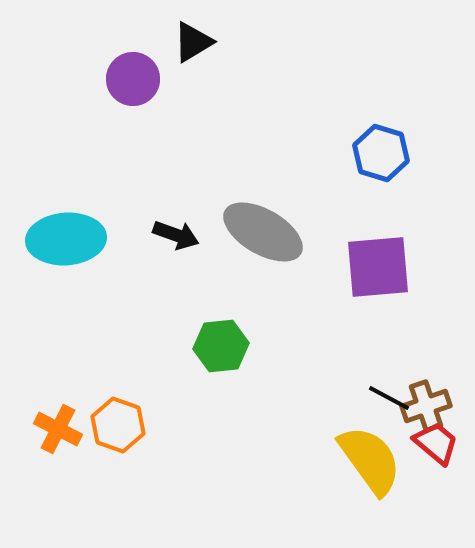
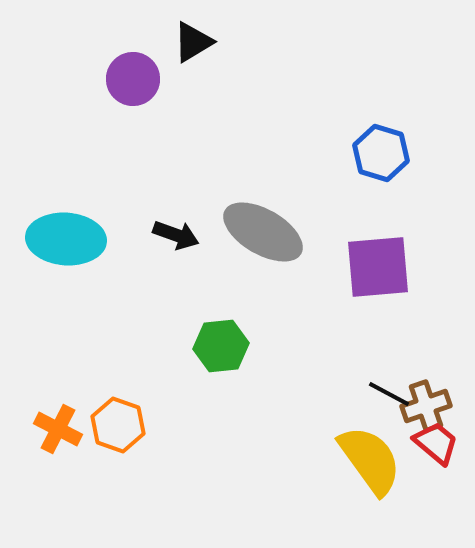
cyan ellipse: rotated 8 degrees clockwise
black line: moved 4 px up
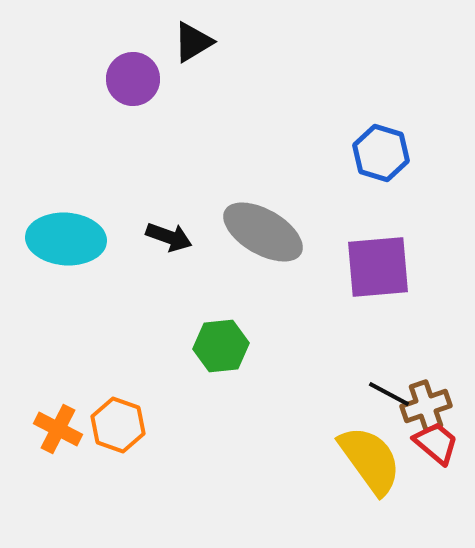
black arrow: moved 7 px left, 2 px down
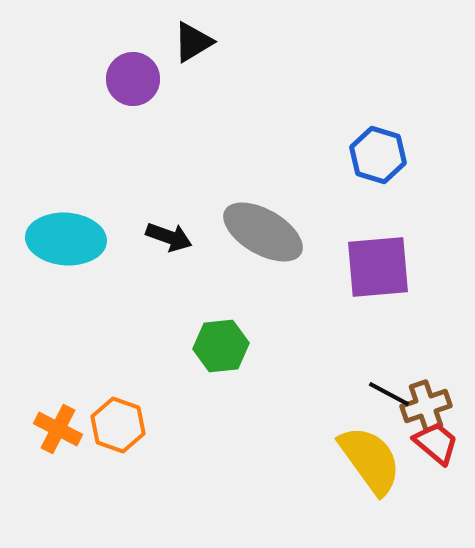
blue hexagon: moved 3 px left, 2 px down
